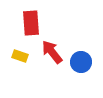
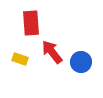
yellow rectangle: moved 3 px down
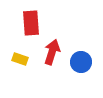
red arrow: rotated 55 degrees clockwise
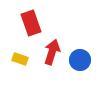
red rectangle: rotated 15 degrees counterclockwise
blue circle: moved 1 px left, 2 px up
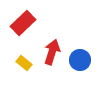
red rectangle: moved 8 px left; rotated 65 degrees clockwise
yellow rectangle: moved 4 px right, 4 px down; rotated 21 degrees clockwise
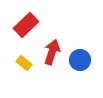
red rectangle: moved 3 px right, 2 px down
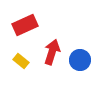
red rectangle: moved 1 px left; rotated 20 degrees clockwise
yellow rectangle: moved 3 px left, 2 px up
